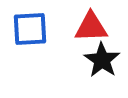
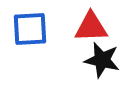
black star: rotated 21 degrees counterclockwise
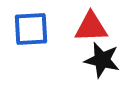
blue square: moved 1 px right
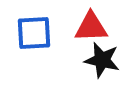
blue square: moved 3 px right, 4 px down
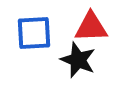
black star: moved 24 px left; rotated 9 degrees clockwise
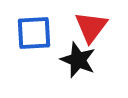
red triangle: rotated 51 degrees counterclockwise
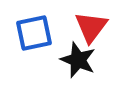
blue square: rotated 9 degrees counterclockwise
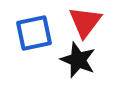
red triangle: moved 6 px left, 5 px up
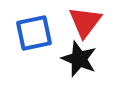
black star: moved 1 px right, 1 px up
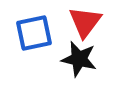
black star: rotated 9 degrees counterclockwise
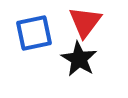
black star: rotated 18 degrees clockwise
